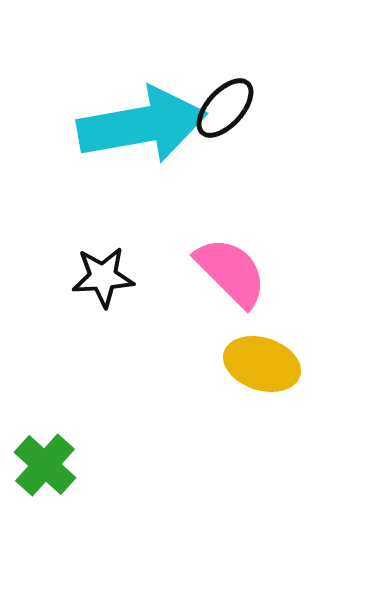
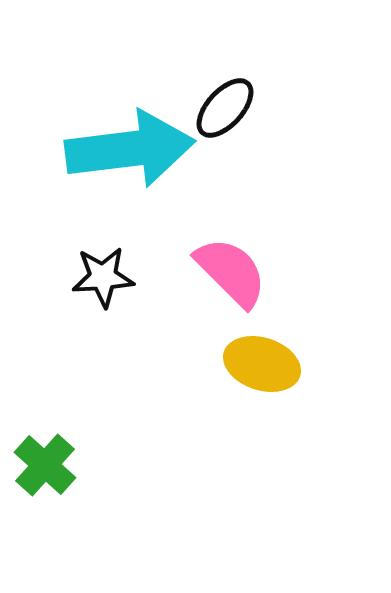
cyan arrow: moved 12 px left, 24 px down; rotated 3 degrees clockwise
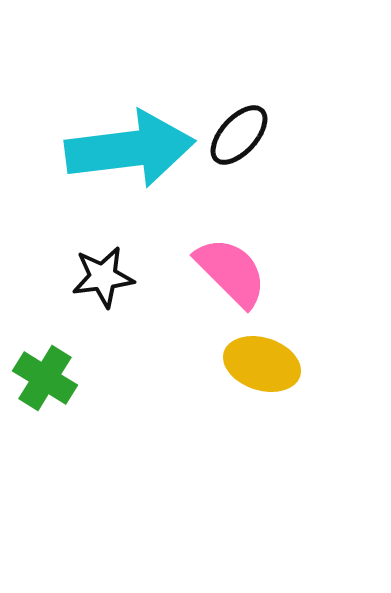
black ellipse: moved 14 px right, 27 px down
black star: rotated 4 degrees counterclockwise
green cross: moved 87 px up; rotated 10 degrees counterclockwise
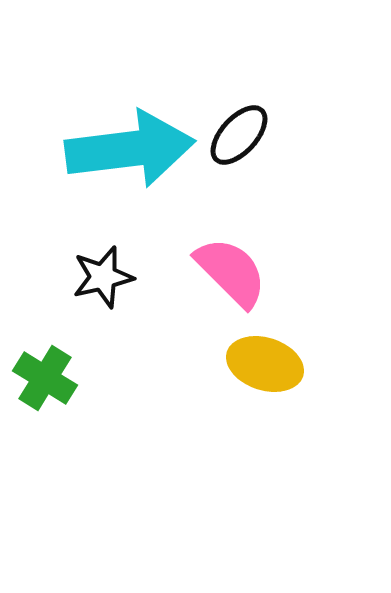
black star: rotated 6 degrees counterclockwise
yellow ellipse: moved 3 px right
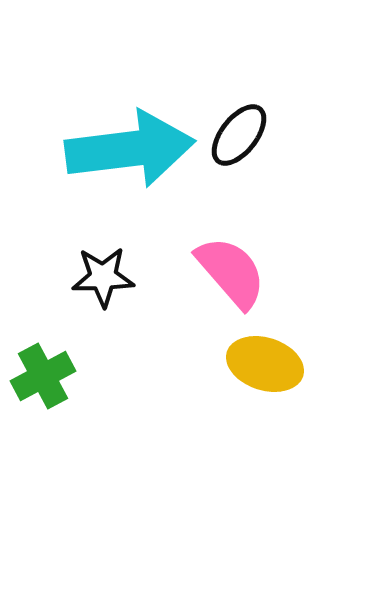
black ellipse: rotated 4 degrees counterclockwise
pink semicircle: rotated 4 degrees clockwise
black star: rotated 12 degrees clockwise
green cross: moved 2 px left, 2 px up; rotated 30 degrees clockwise
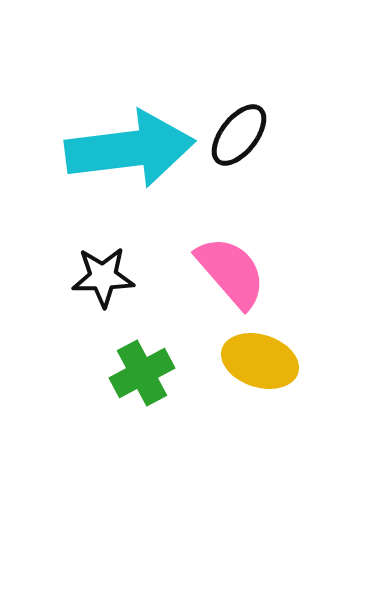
yellow ellipse: moved 5 px left, 3 px up
green cross: moved 99 px right, 3 px up
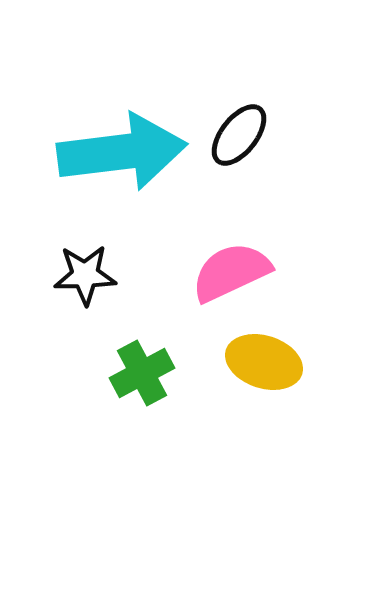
cyan arrow: moved 8 px left, 3 px down
pink semicircle: rotated 74 degrees counterclockwise
black star: moved 18 px left, 2 px up
yellow ellipse: moved 4 px right, 1 px down
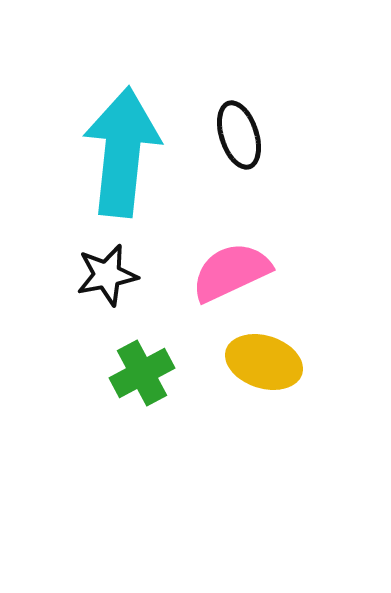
black ellipse: rotated 56 degrees counterclockwise
cyan arrow: rotated 77 degrees counterclockwise
black star: moved 22 px right; rotated 10 degrees counterclockwise
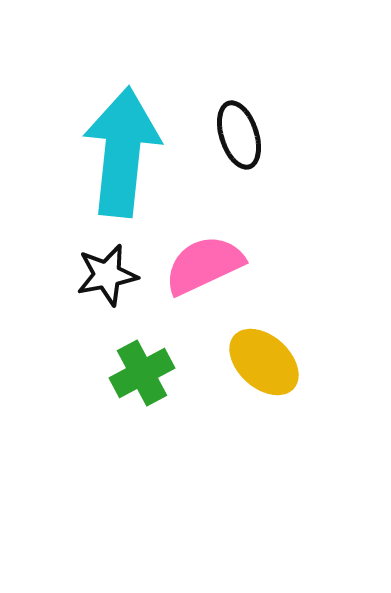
pink semicircle: moved 27 px left, 7 px up
yellow ellipse: rotated 24 degrees clockwise
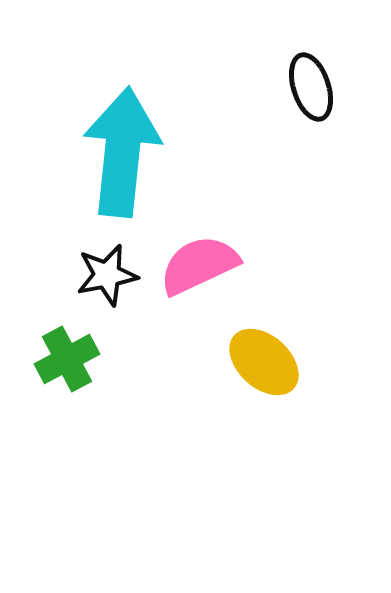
black ellipse: moved 72 px right, 48 px up
pink semicircle: moved 5 px left
green cross: moved 75 px left, 14 px up
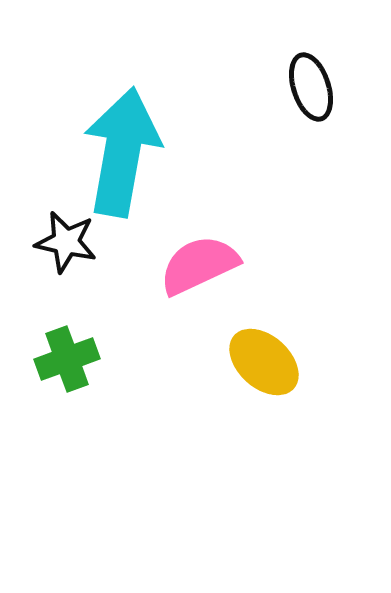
cyan arrow: rotated 4 degrees clockwise
black star: moved 41 px left, 33 px up; rotated 24 degrees clockwise
green cross: rotated 8 degrees clockwise
